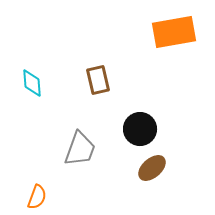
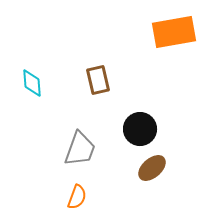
orange semicircle: moved 40 px right
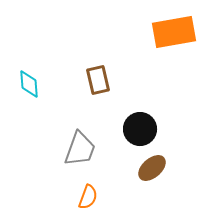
cyan diamond: moved 3 px left, 1 px down
orange semicircle: moved 11 px right
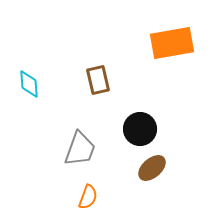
orange rectangle: moved 2 px left, 11 px down
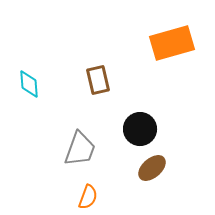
orange rectangle: rotated 6 degrees counterclockwise
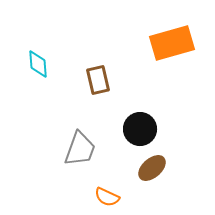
cyan diamond: moved 9 px right, 20 px up
orange semicircle: moved 19 px right; rotated 95 degrees clockwise
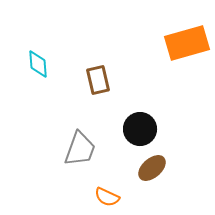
orange rectangle: moved 15 px right
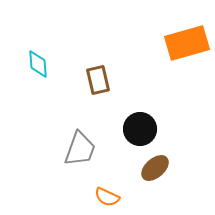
brown ellipse: moved 3 px right
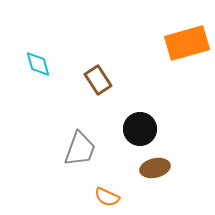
cyan diamond: rotated 12 degrees counterclockwise
brown rectangle: rotated 20 degrees counterclockwise
brown ellipse: rotated 28 degrees clockwise
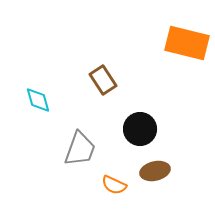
orange rectangle: rotated 30 degrees clockwise
cyan diamond: moved 36 px down
brown rectangle: moved 5 px right
brown ellipse: moved 3 px down
orange semicircle: moved 7 px right, 12 px up
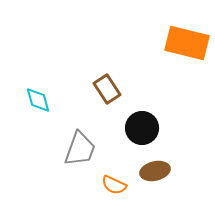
brown rectangle: moved 4 px right, 9 px down
black circle: moved 2 px right, 1 px up
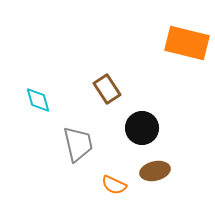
gray trapezoid: moved 2 px left, 5 px up; rotated 33 degrees counterclockwise
